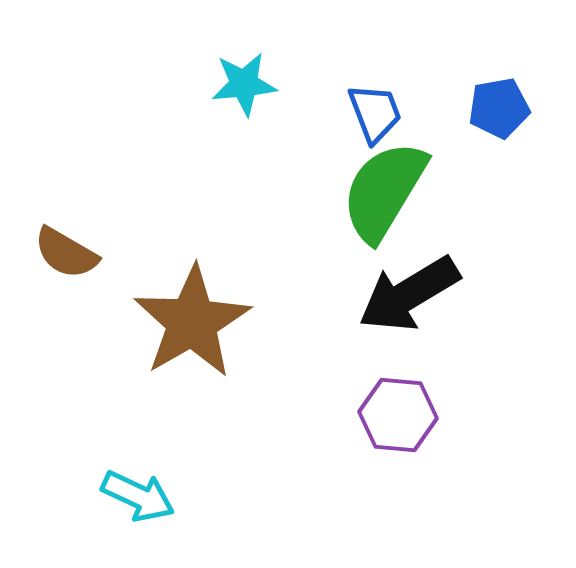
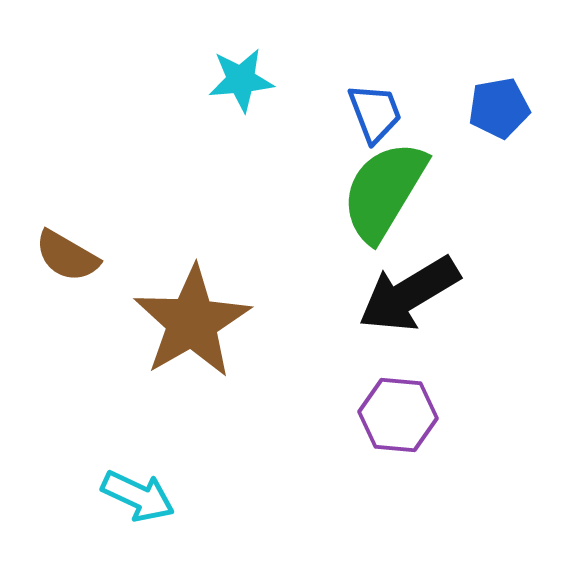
cyan star: moved 3 px left, 4 px up
brown semicircle: moved 1 px right, 3 px down
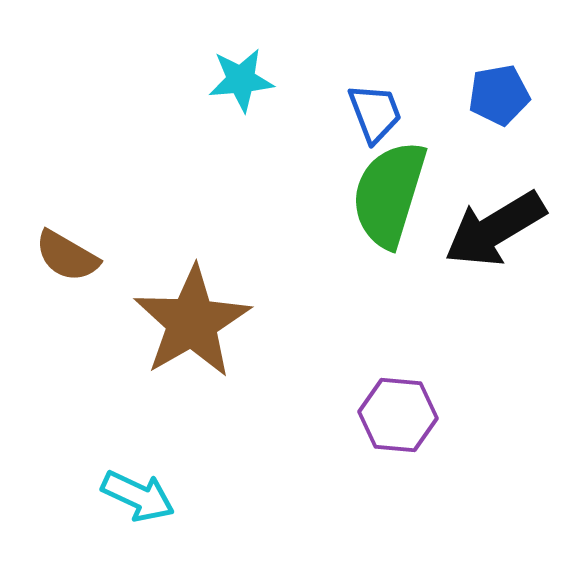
blue pentagon: moved 13 px up
green semicircle: moved 5 px right, 3 px down; rotated 14 degrees counterclockwise
black arrow: moved 86 px right, 65 px up
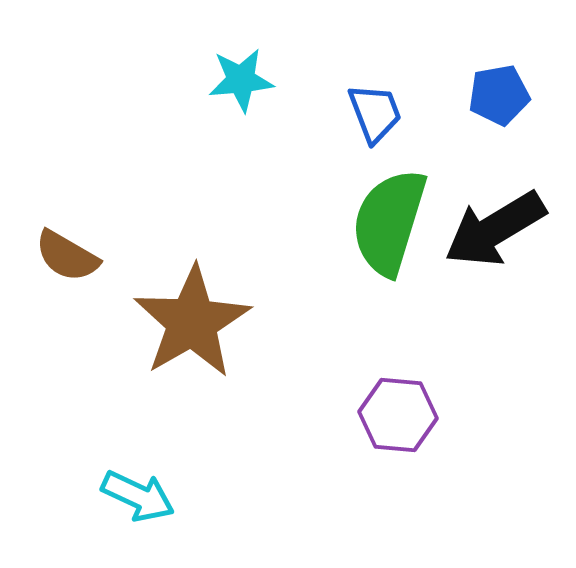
green semicircle: moved 28 px down
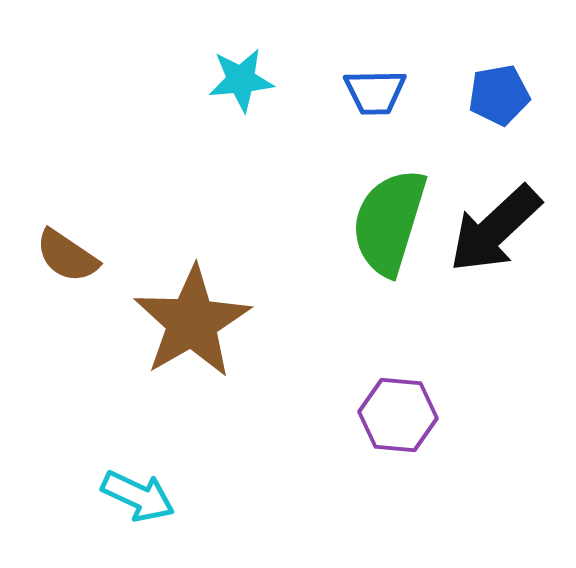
blue trapezoid: moved 21 px up; rotated 110 degrees clockwise
black arrow: rotated 12 degrees counterclockwise
brown semicircle: rotated 4 degrees clockwise
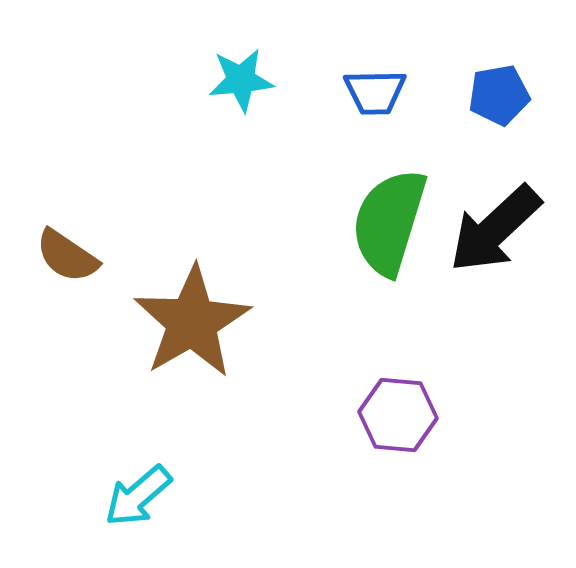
cyan arrow: rotated 114 degrees clockwise
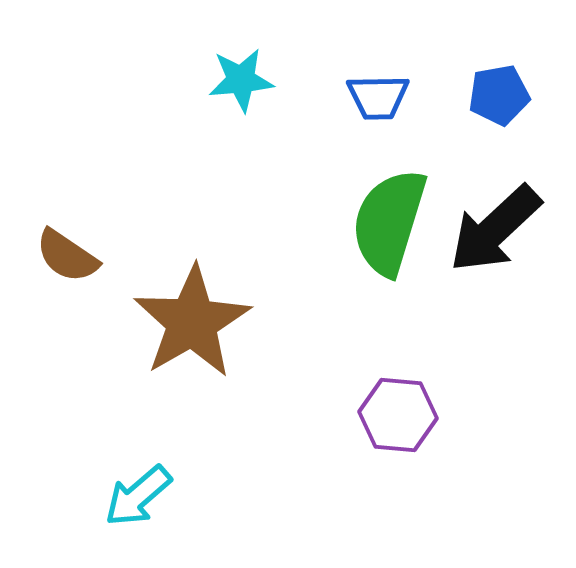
blue trapezoid: moved 3 px right, 5 px down
